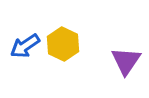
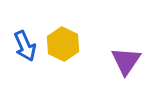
blue arrow: rotated 80 degrees counterclockwise
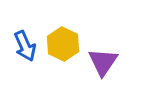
purple triangle: moved 23 px left, 1 px down
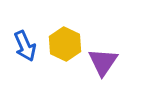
yellow hexagon: moved 2 px right
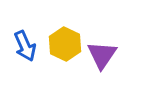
purple triangle: moved 1 px left, 7 px up
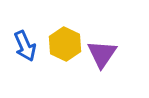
purple triangle: moved 1 px up
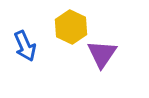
yellow hexagon: moved 6 px right, 17 px up
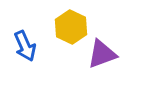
purple triangle: rotated 36 degrees clockwise
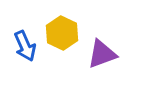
yellow hexagon: moved 9 px left, 6 px down
